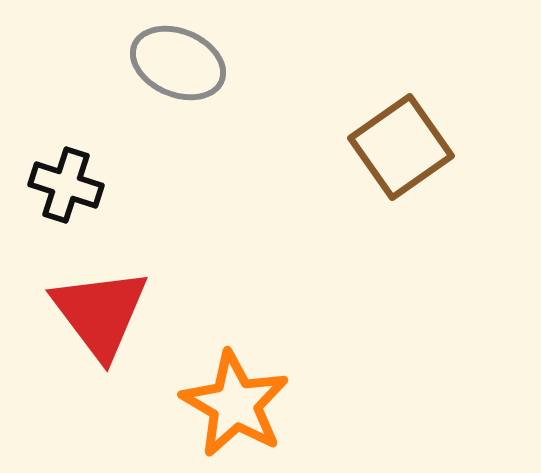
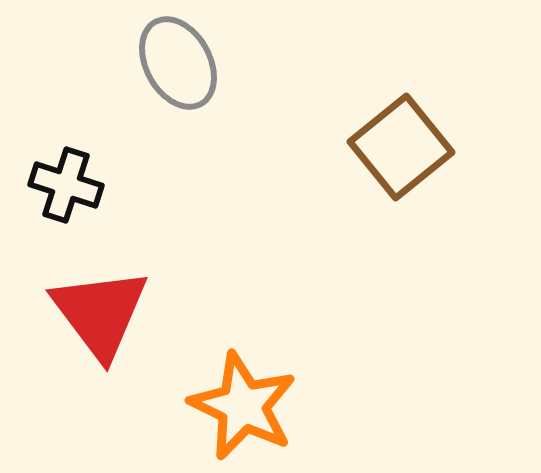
gray ellipse: rotated 38 degrees clockwise
brown square: rotated 4 degrees counterclockwise
orange star: moved 8 px right, 2 px down; rotated 4 degrees counterclockwise
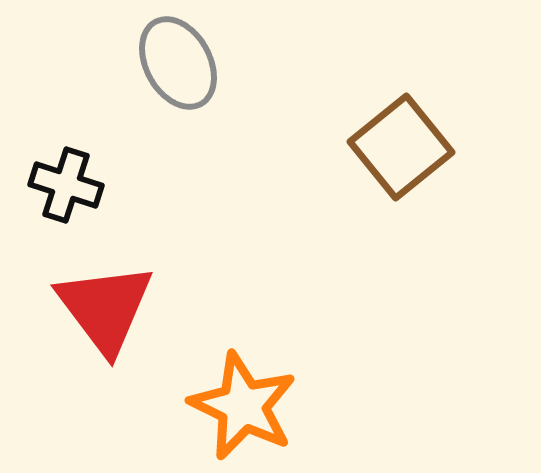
red triangle: moved 5 px right, 5 px up
